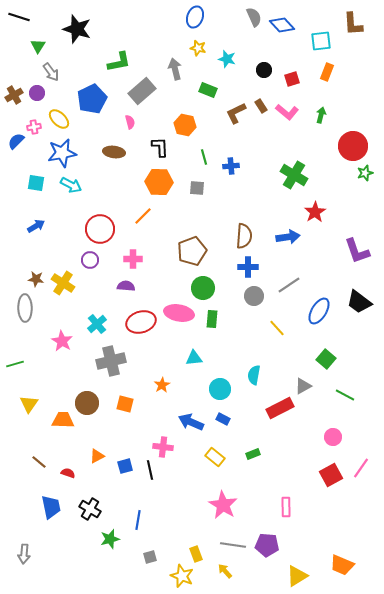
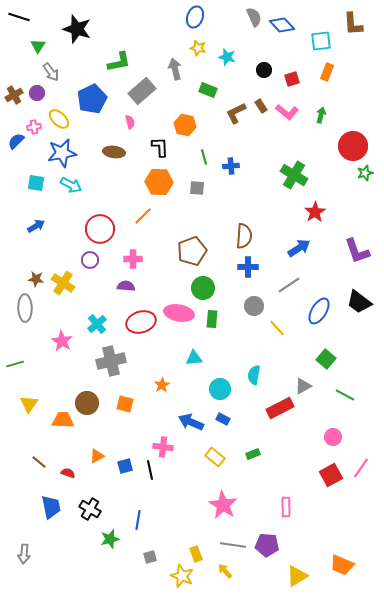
cyan star at (227, 59): moved 2 px up
blue arrow at (288, 237): moved 11 px right, 11 px down; rotated 25 degrees counterclockwise
gray circle at (254, 296): moved 10 px down
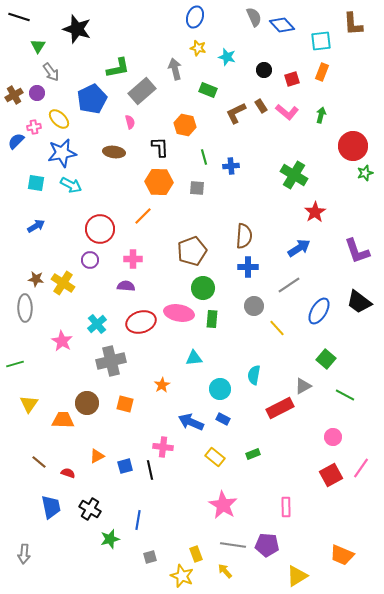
green L-shape at (119, 62): moved 1 px left, 6 px down
orange rectangle at (327, 72): moved 5 px left
orange trapezoid at (342, 565): moved 10 px up
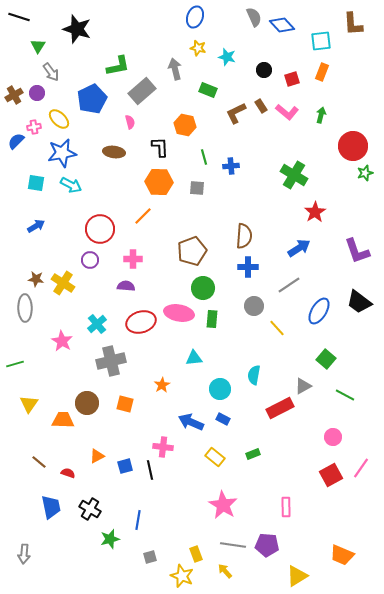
green L-shape at (118, 68): moved 2 px up
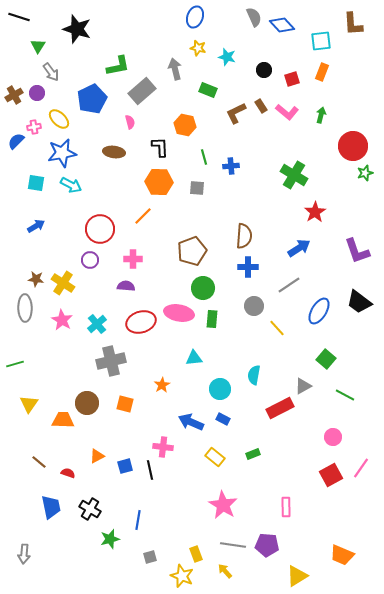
pink star at (62, 341): moved 21 px up
